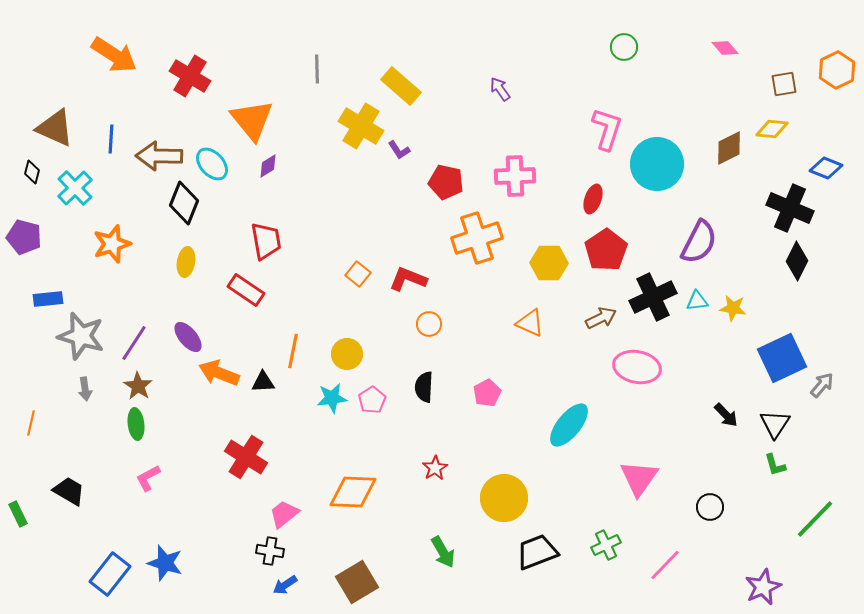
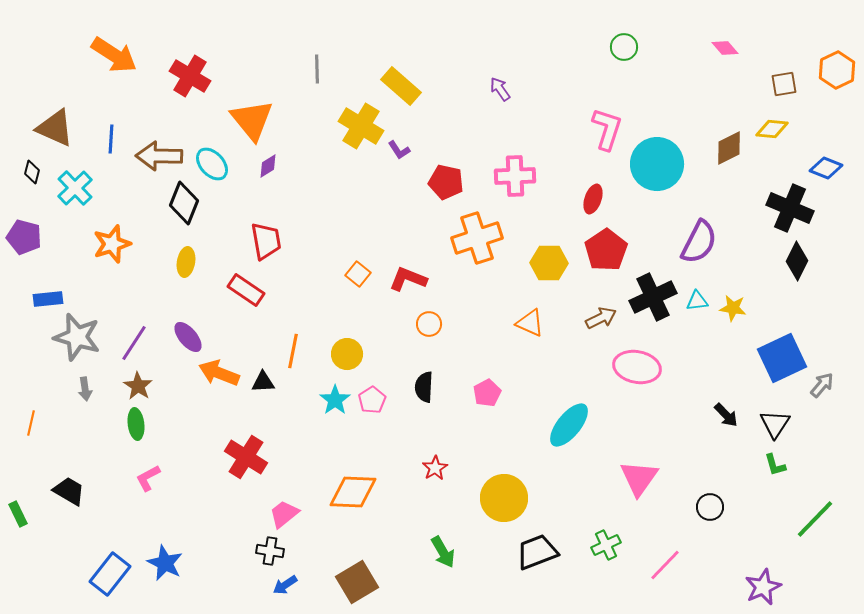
gray star at (81, 336): moved 4 px left, 1 px down
cyan star at (332, 398): moved 3 px right, 2 px down; rotated 28 degrees counterclockwise
blue star at (165, 563): rotated 9 degrees clockwise
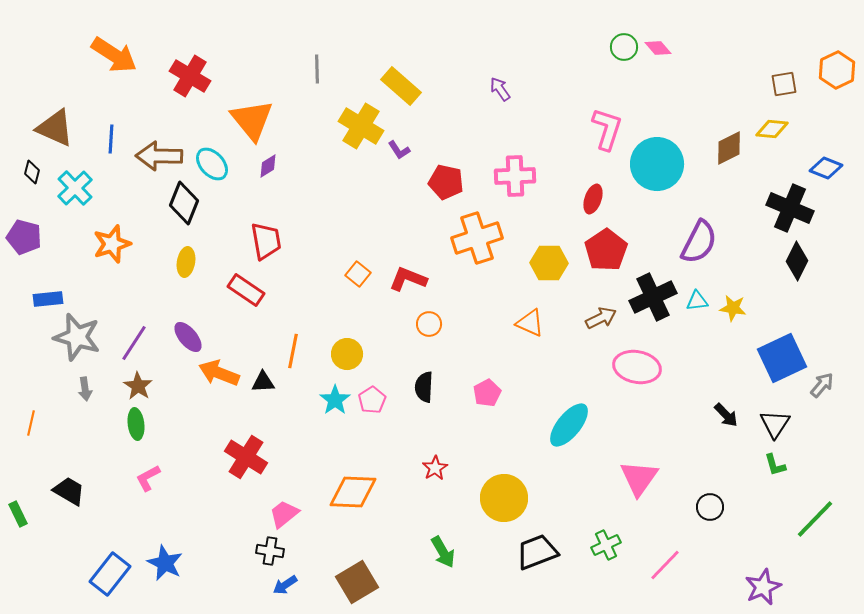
pink diamond at (725, 48): moved 67 px left
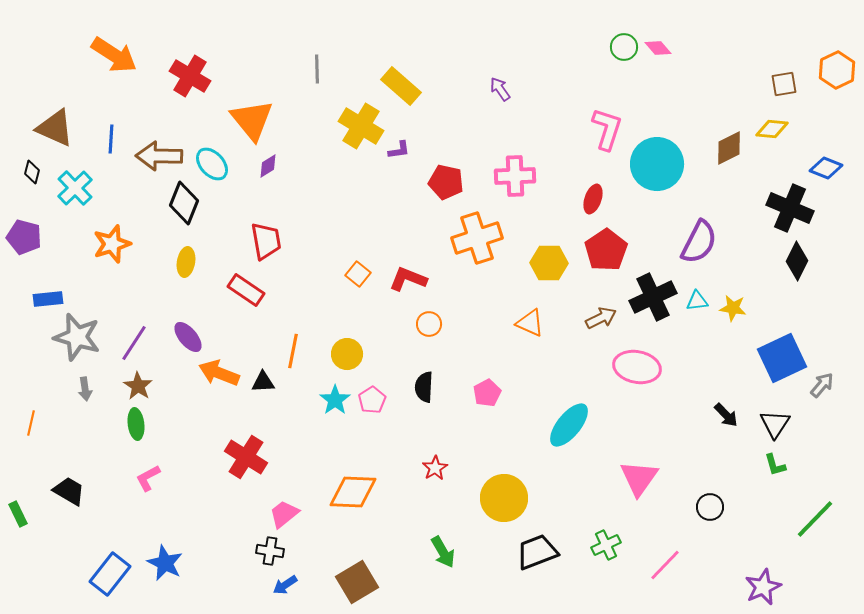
purple L-shape at (399, 150): rotated 65 degrees counterclockwise
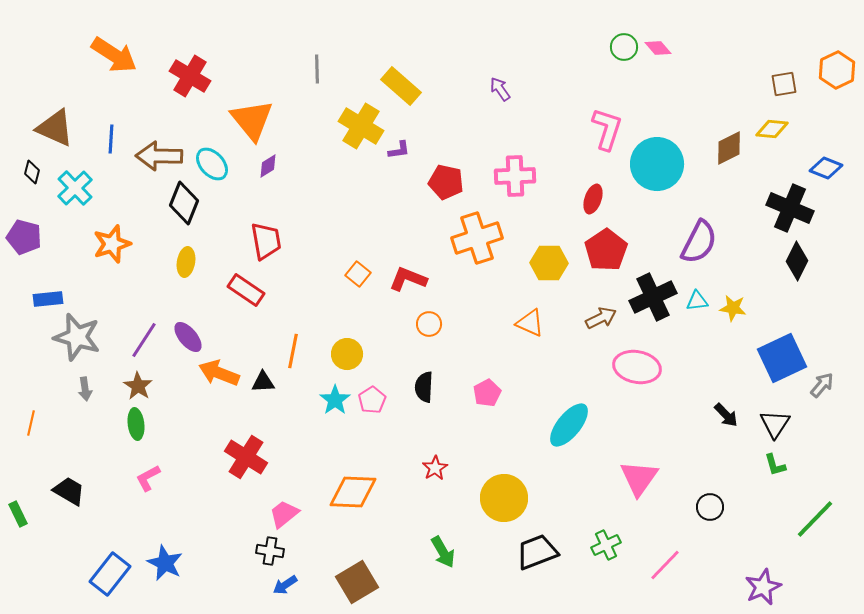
purple line at (134, 343): moved 10 px right, 3 px up
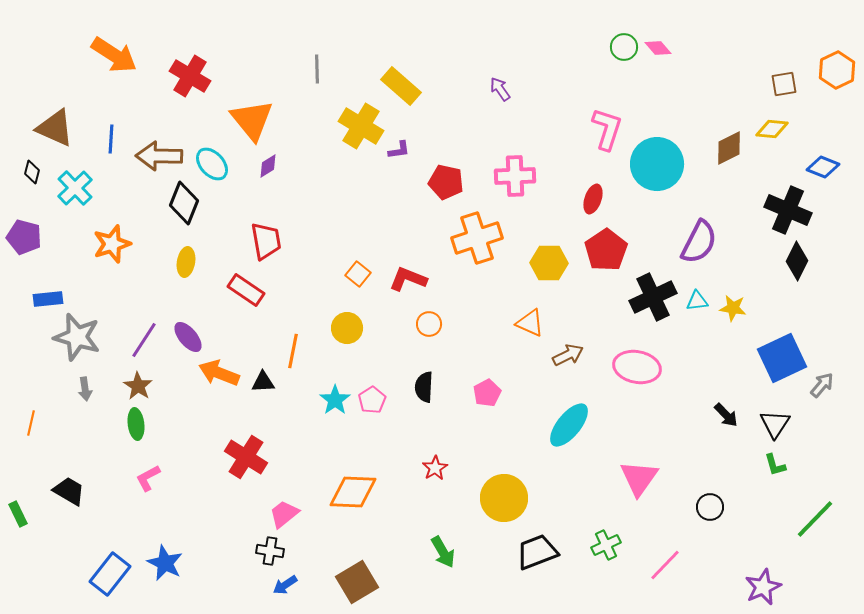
blue diamond at (826, 168): moved 3 px left, 1 px up
black cross at (790, 208): moved 2 px left, 2 px down
brown arrow at (601, 318): moved 33 px left, 37 px down
yellow circle at (347, 354): moved 26 px up
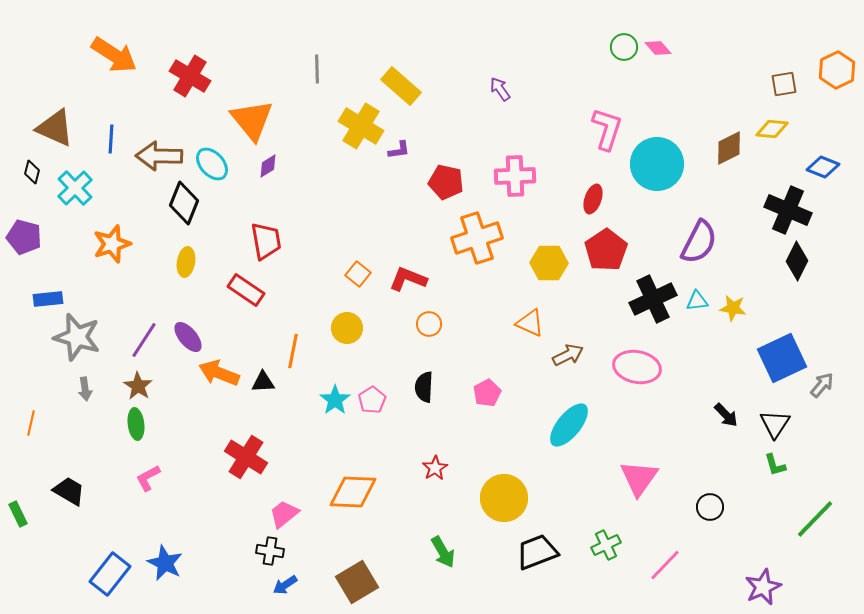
black cross at (653, 297): moved 2 px down
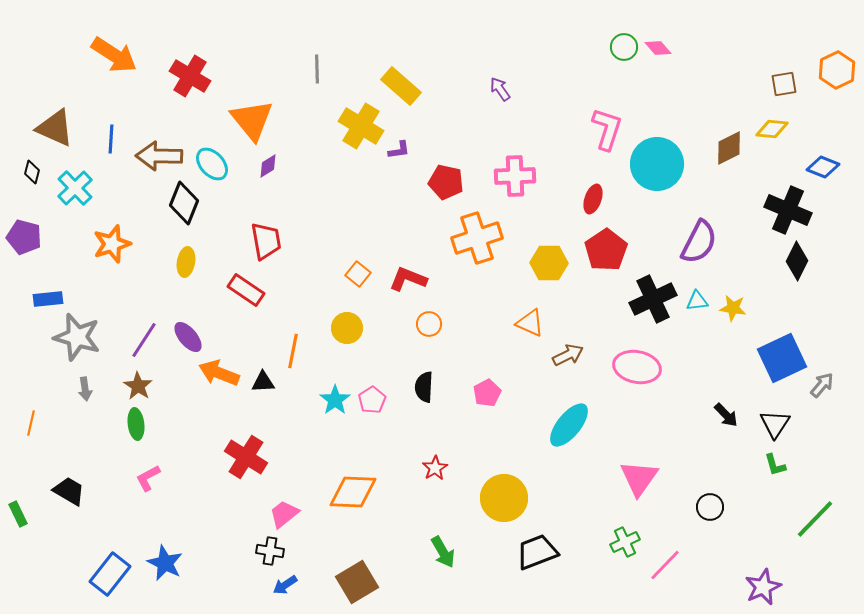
green cross at (606, 545): moved 19 px right, 3 px up
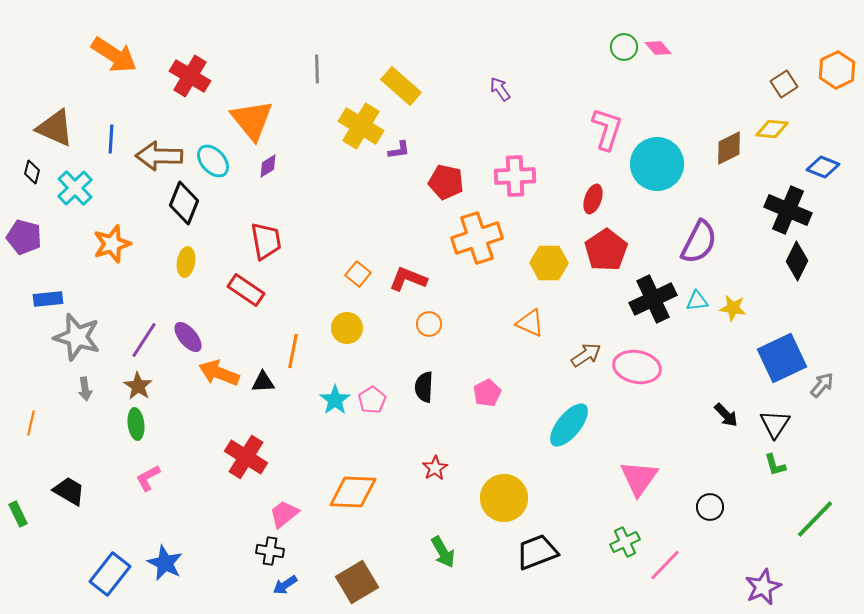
brown square at (784, 84): rotated 24 degrees counterclockwise
cyan ellipse at (212, 164): moved 1 px right, 3 px up
brown arrow at (568, 355): moved 18 px right; rotated 8 degrees counterclockwise
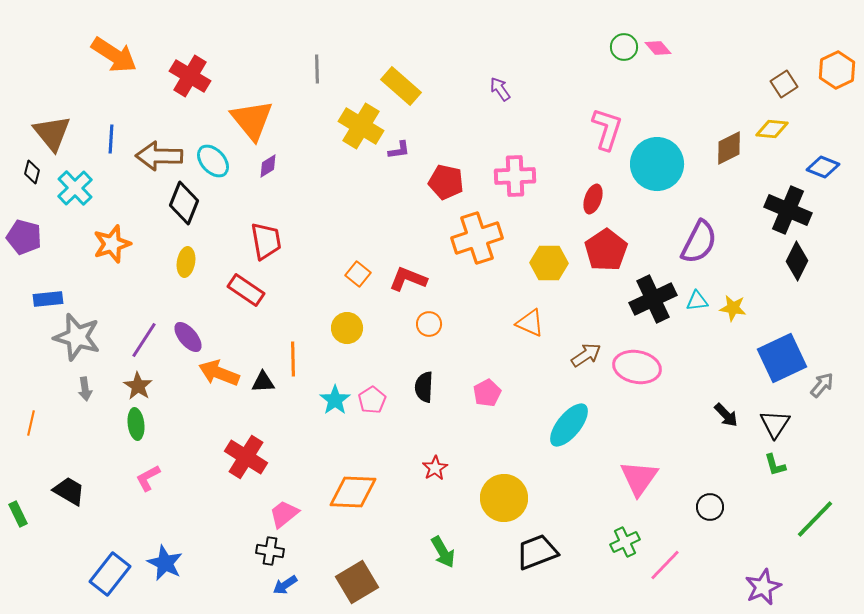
brown triangle at (55, 128): moved 3 px left, 5 px down; rotated 27 degrees clockwise
orange line at (293, 351): moved 8 px down; rotated 12 degrees counterclockwise
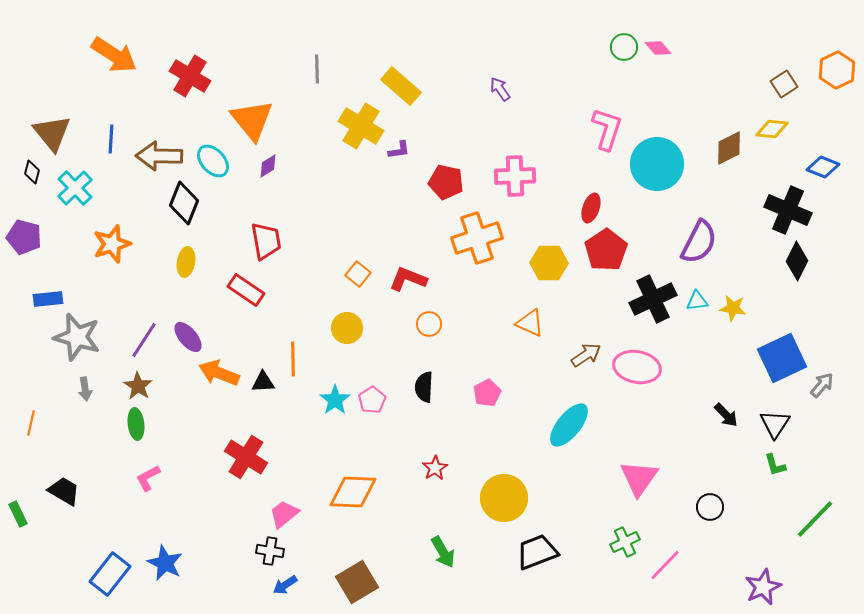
red ellipse at (593, 199): moved 2 px left, 9 px down
black trapezoid at (69, 491): moved 5 px left
